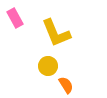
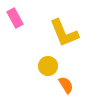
yellow L-shape: moved 8 px right
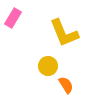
pink rectangle: moved 2 px left; rotated 60 degrees clockwise
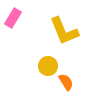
yellow L-shape: moved 2 px up
orange semicircle: moved 3 px up
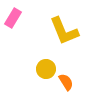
yellow circle: moved 2 px left, 3 px down
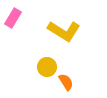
yellow L-shape: rotated 36 degrees counterclockwise
yellow circle: moved 1 px right, 2 px up
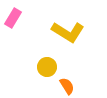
yellow L-shape: moved 4 px right, 1 px down
orange semicircle: moved 1 px right, 4 px down
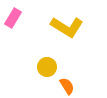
yellow L-shape: moved 1 px left, 5 px up
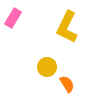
yellow L-shape: rotated 84 degrees clockwise
orange semicircle: moved 2 px up
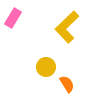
yellow L-shape: rotated 20 degrees clockwise
yellow circle: moved 1 px left
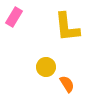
pink rectangle: moved 1 px right, 1 px up
yellow L-shape: rotated 52 degrees counterclockwise
